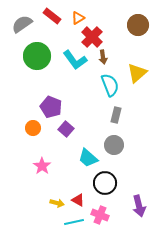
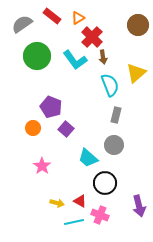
yellow triangle: moved 1 px left
red triangle: moved 2 px right, 1 px down
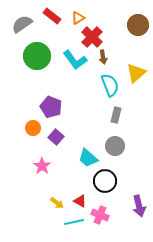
purple square: moved 10 px left, 8 px down
gray circle: moved 1 px right, 1 px down
black circle: moved 2 px up
yellow arrow: rotated 24 degrees clockwise
